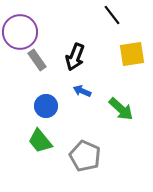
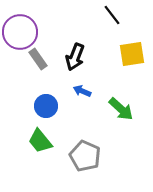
gray rectangle: moved 1 px right, 1 px up
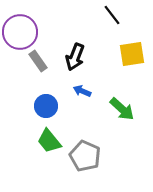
gray rectangle: moved 2 px down
green arrow: moved 1 px right
green trapezoid: moved 9 px right
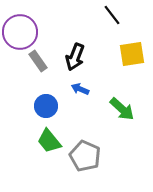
blue arrow: moved 2 px left, 2 px up
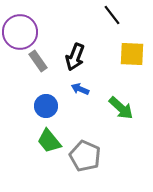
yellow square: rotated 12 degrees clockwise
green arrow: moved 1 px left, 1 px up
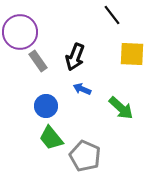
blue arrow: moved 2 px right
green trapezoid: moved 2 px right, 3 px up
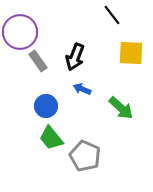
yellow square: moved 1 px left, 1 px up
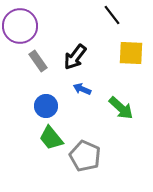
purple circle: moved 6 px up
black arrow: rotated 16 degrees clockwise
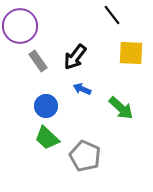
green trapezoid: moved 4 px left; rotated 8 degrees counterclockwise
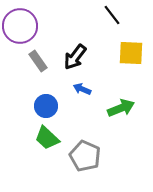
green arrow: rotated 64 degrees counterclockwise
